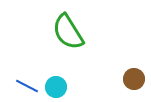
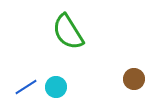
blue line: moved 1 px left, 1 px down; rotated 60 degrees counterclockwise
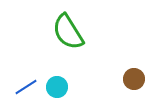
cyan circle: moved 1 px right
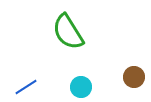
brown circle: moved 2 px up
cyan circle: moved 24 px right
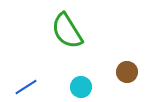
green semicircle: moved 1 px left, 1 px up
brown circle: moved 7 px left, 5 px up
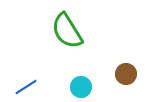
brown circle: moved 1 px left, 2 px down
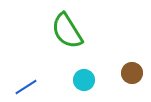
brown circle: moved 6 px right, 1 px up
cyan circle: moved 3 px right, 7 px up
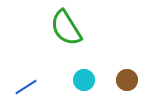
green semicircle: moved 1 px left, 3 px up
brown circle: moved 5 px left, 7 px down
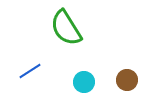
cyan circle: moved 2 px down
blue line: moved 4 px right, 16 px up
